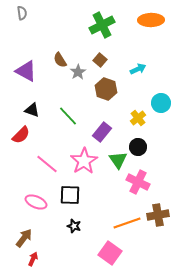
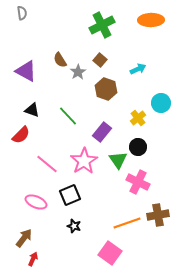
black square: rotated 25 degrees counterclockwise
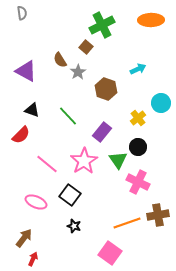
brown square: moved 14 px left, 13 px up
black square: rotated 30 degrees counterclockwise
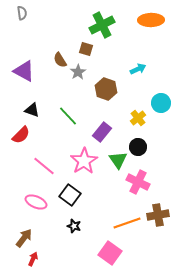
brown square: moved 2 px down; rotated 24 degrees counterclockwise
purple triangle: moved 2 px left
pink line: moved 3 px left, 2 px down
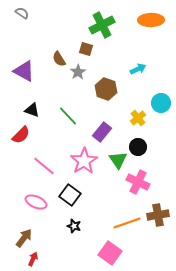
gray semicircle: rotated 48 degrees counterclockwise
brown semicircle: moved 1 px left, 1 px up
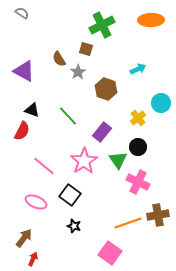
red semicircle: moved 1 px right, 4 px up; rotated 18 degrees counterclockwise
orange line: moved 1 px right
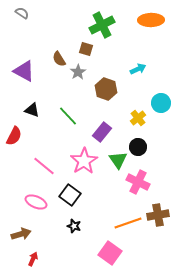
red semicircle: moved 8 px left, 5 px down
brown arrow: moved 3 px left, 4 px up; rotated 36 degrees clockwise
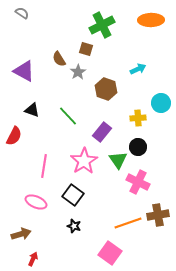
yellow cross: rotated 35 degrees clockwise
pink line: rotated 60 degrees clockwise
black square: moved 3 px right
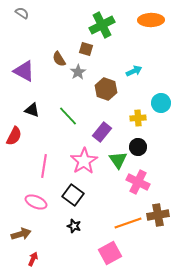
cyan arrow: moved 4 px left, 2 px down
pink square: rotated 25 degrees clockwise
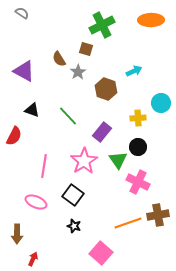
brown arrow: moved 4 px left; rotated 108 degrees clockwise
pink square: moved 9 px left; rotated 20 degrees counterclockwise
